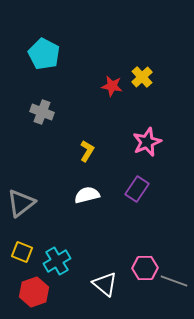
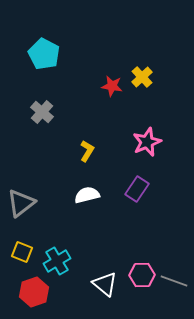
gray cross: rotated 20 degrees clockwise
pink hexagon: moved 3 px left, 7 px down
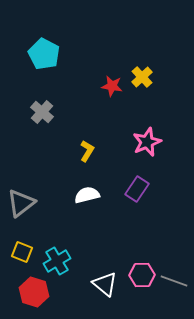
red hexagon: rotated 24 degrees counterclockwise
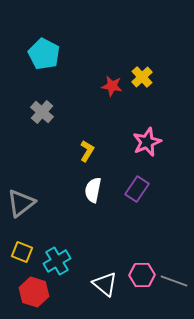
white semicircle: moved 6 px right, 5 px up; rotated 65 degrees counterclockwise
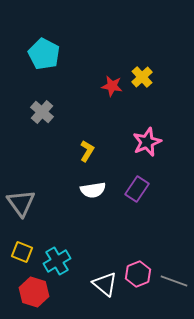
white semicircle: rotated 110 degrees counterclockwise
gray triangle: rotated 28 degrees counterclockwise
pink hexagon: moved 4 px left, 1 px up; rotated 20 degrees counterclockwise
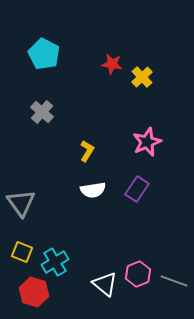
red star: moved 22 px up
cyan cross: moved 2 px left, 1 px down
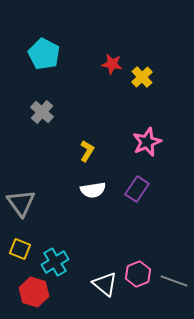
yellow square: moved 2 px left, 3 px up
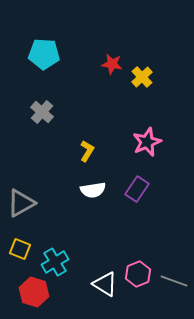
cyan pentagon: rotated 24 degrees counterclockwise
gray triangle: rotated 36 degrees clockwise
white triangle: rotated 8 degrees counterclockwise
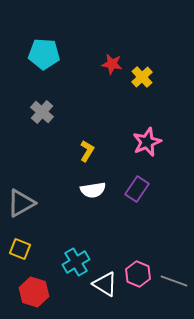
cyan cross: moved 21 px right
pink hexagon: rotated 15 degrees counterclockwise
